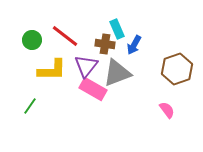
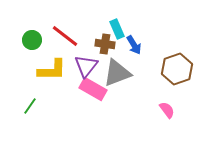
blue arrow: rotated 60 degrees counterclockwise
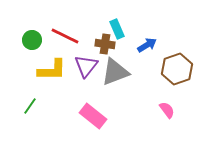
red line: rotated 12 degrees counterclockwise
blue arrow: moved 13 px right; rotated 90 degrees counterclockwise
gray triangle: moved 2 px left, 1 px up
pink rectangle: moved 27 px down; rotated 8 degrees clockwise
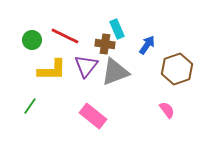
blue arrow: rotated 24 degrees counterclockwise
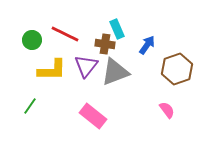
red line: moved 2 px up
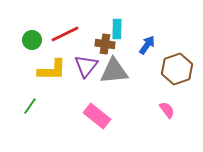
cyan rectangle: rotated 24 degrees clockwise
red line: rotated 52 degrees counterclockwise
gray triangle: moved 1 px left, 1 px up; rotated 16 degrees clockwise
pink rectangle: moved 4 px right
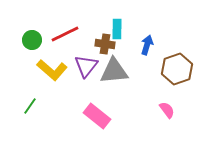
blue arrow: rotated 18 degrees counterclockwise
yellow L-shape: rotated 40 degrees clockwise
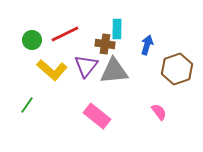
green line: moved 3 px left, 1 px up
pink semicircle: moved 8 px left, 2 px down
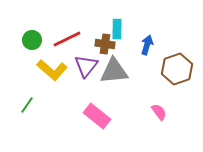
red line: moved 2 px right, 5 px down
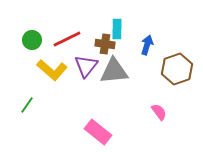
pink rectangle: moved 1 px right, 16 px down
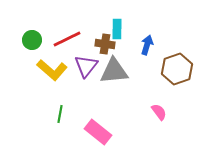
green line: moved 33 px right, 9 px down; rotated 24 degrees counterclockwise
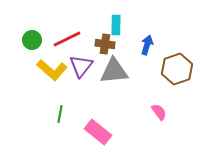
cyan rectangle: moved 1 px left, 4 px up
purple triangle: moved 5 px left
